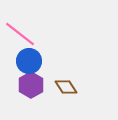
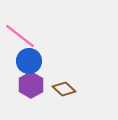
pink line: moved 2 px down
brown diamond: moved 2 px left, 2 px down; rotated 15 degrees counterclockwise
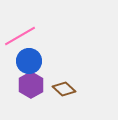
pink line: rotated 68 degrees counterclockwise
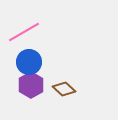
pink line: moved 4 px right, 4 px up
blue circle: moved 1 px down
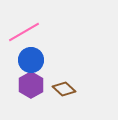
blue circle: moved 2 px right, 2 px up
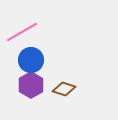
pink line: moved 2 px left
brown diamond: rotated 25 degrees counterclockwise
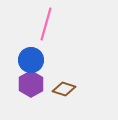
pink line: moved 24 px right, 8 px up; rotated 44 degrees counterclockwise
purple hexagon: moved 1 px up
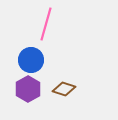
purple hexagon: moved 3 px left, 5 px down
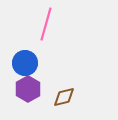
blue circle: moved 6 px left, 3 px down
brown diamond: moved 8 px down; rotated 30 degrees counterclockwise
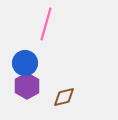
purple hexagon: moved 1 px left, 3 px up
